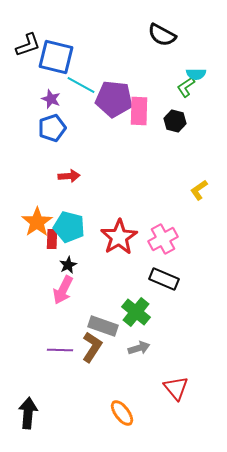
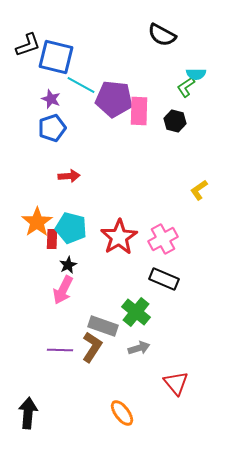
cyan pentagon: moved 2 px right, 1 px down
red triangle: moved 5 px up
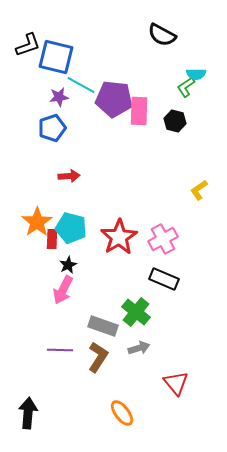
purple star: moved 8 px right, 2 px up; rotated 30 degrees counterclockwise
brown L-shape: moved 6 px right, 10 px down
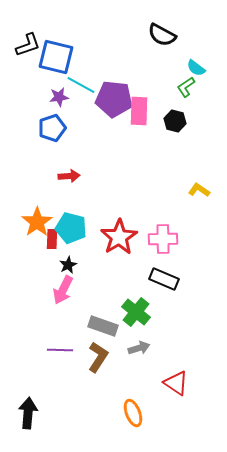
cyan semicircle: moved 6 px up; rotated 36 degrees clockwise
yellow L-shape: rotated 70 degrees clockwise
pink cross: rotated 28 degrees clockwise
red triangle: rotated 16 degrees counterclockwise
orange ellipse: moved 11 px right; rotated 16 degrees clockwise
